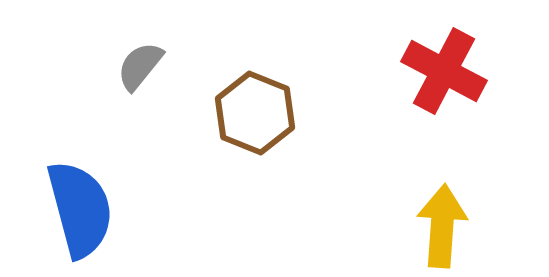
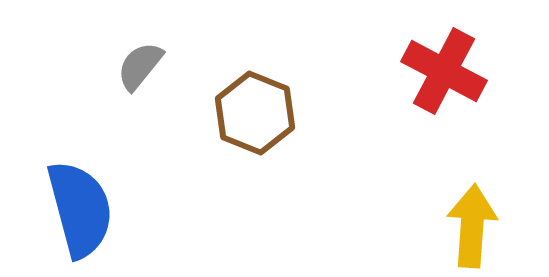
yellow arrow: moved 30 px right
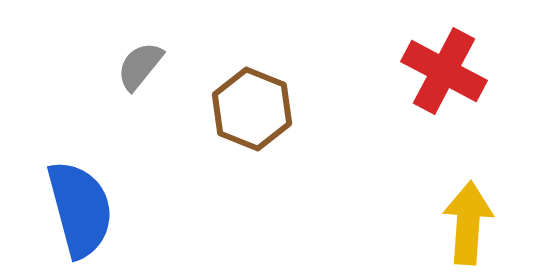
brown hexagon: moved 3 px left, 4 px up
yellow arrow: moved 4 px left, 3 px up
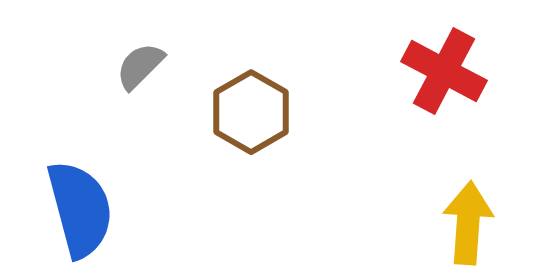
gray semicircle: rotated 6 degrees clockwise
brown hexagon: moved 1 px left, 3 px down; rotated 8 degrees clockwise
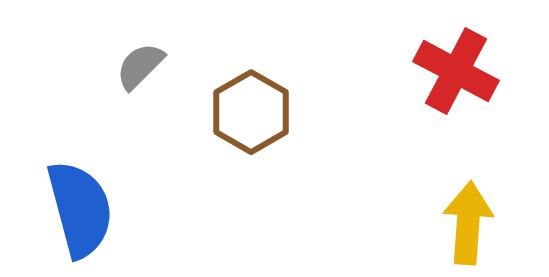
red cross: moved 12 px right
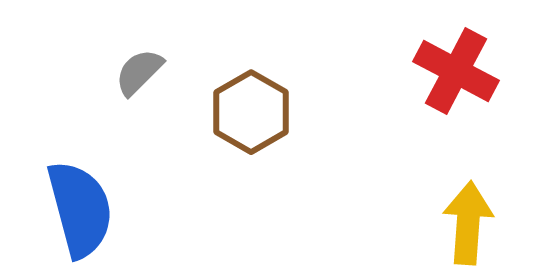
gray semicircle: moved 1 px left, 6 px down
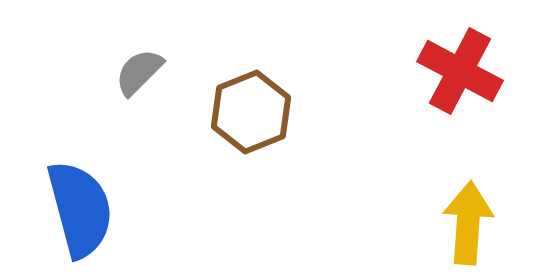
red cross: moved 4 px right
brown hexagon: rotated 8 degrees clockwise
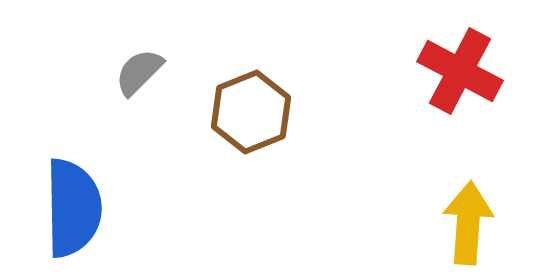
blue semicircle: moved 7 px left, 1 px up; rotated 14 degrees clockwise
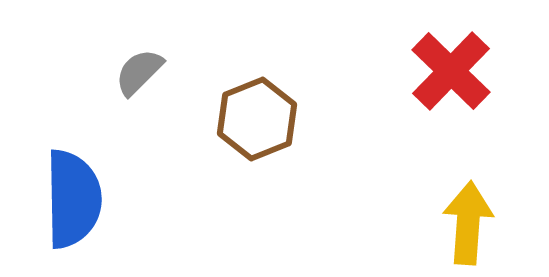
red cross: moved 9 px left; rotated 16 degrees clockwise
brown hexagon: moved 6 px right, 7 px down
blue semicircle: moved 9 px up
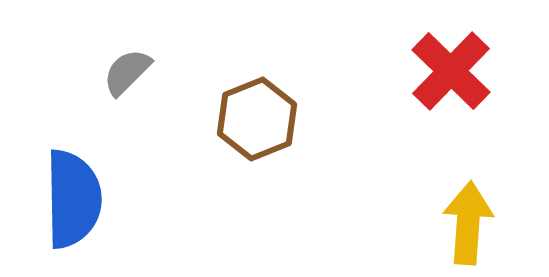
gray semicircle: moved 12 px left
